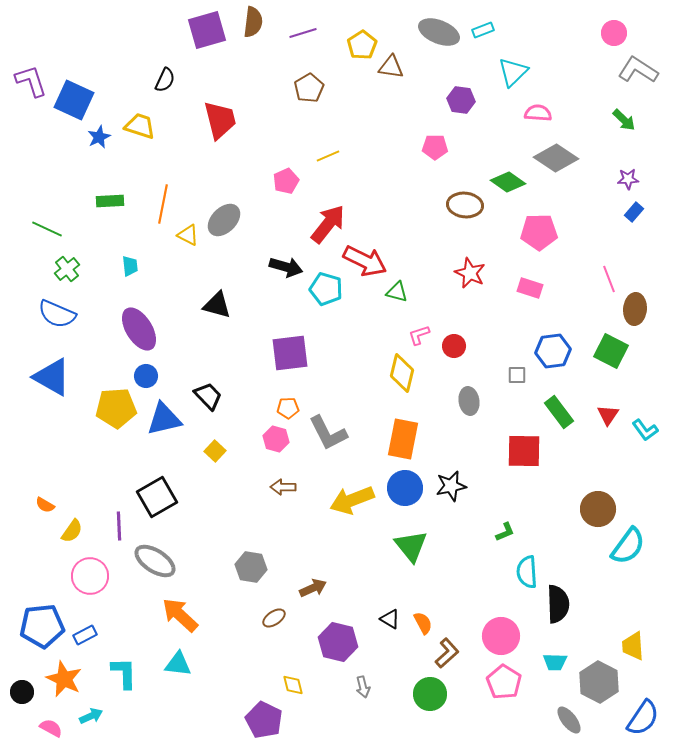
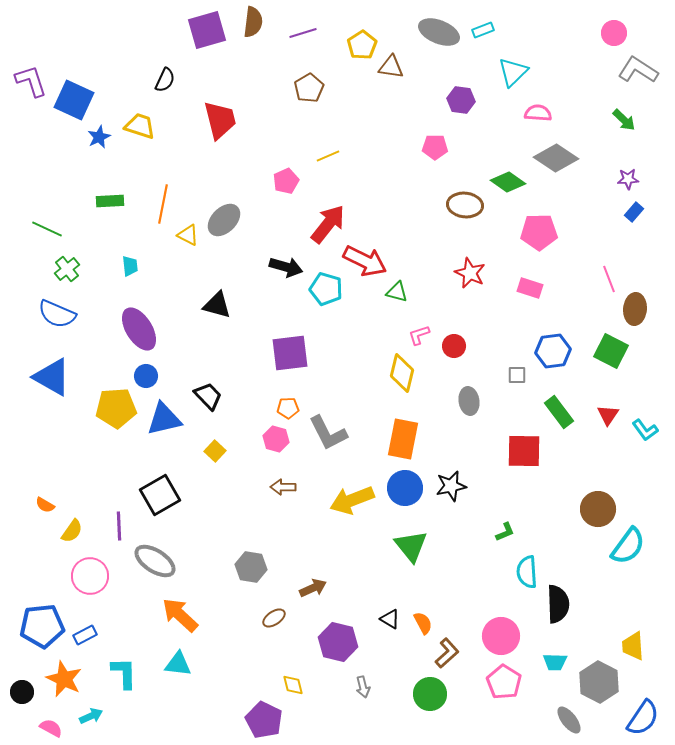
black square at (157, 497): moved 3 px right, 2 px up
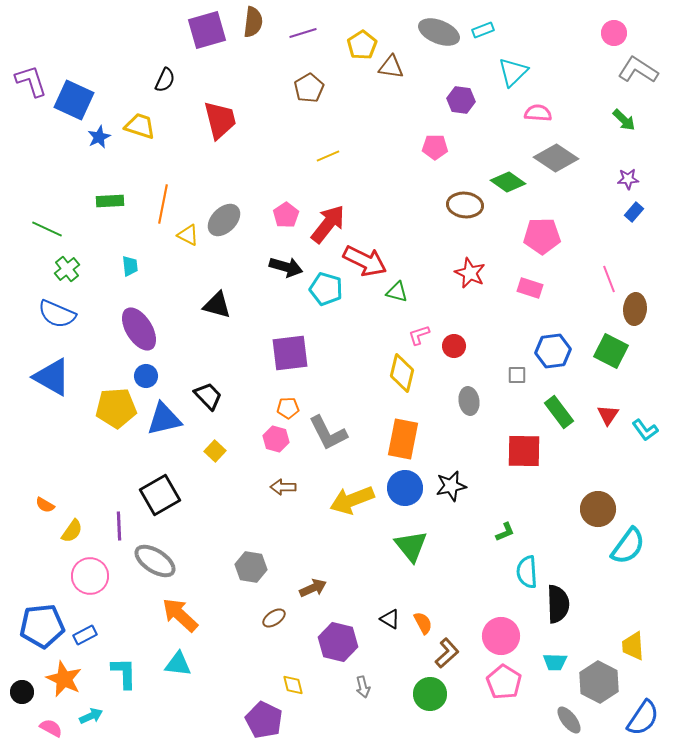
pink pentagon at (286, 181): moved 34 px down; rotated 10 degrees counterclockwise
pink pentagon at (539, 232): moved 3 px right, 4 px down
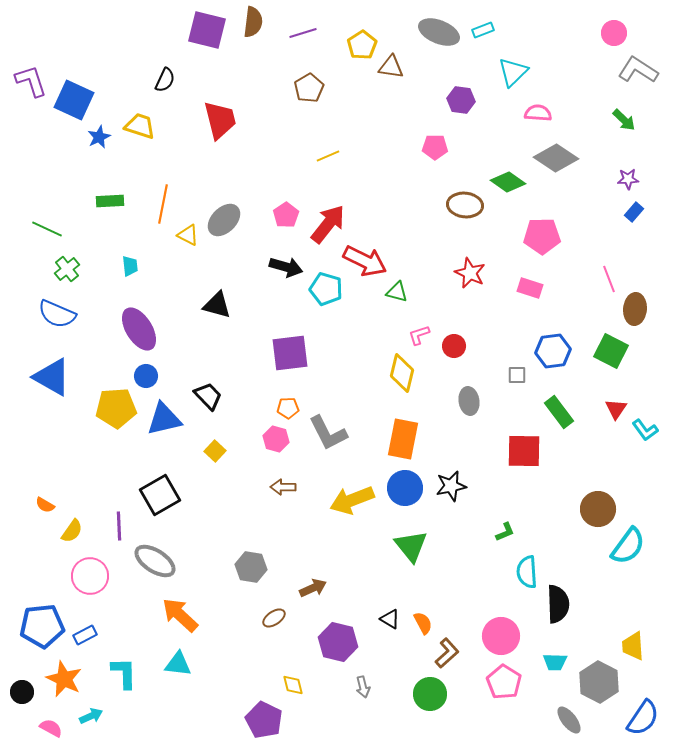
purple square at (207, 30): rotated 30 degrees clockwise
red triangle at (608, 415): moved 8 px right, 6 px up
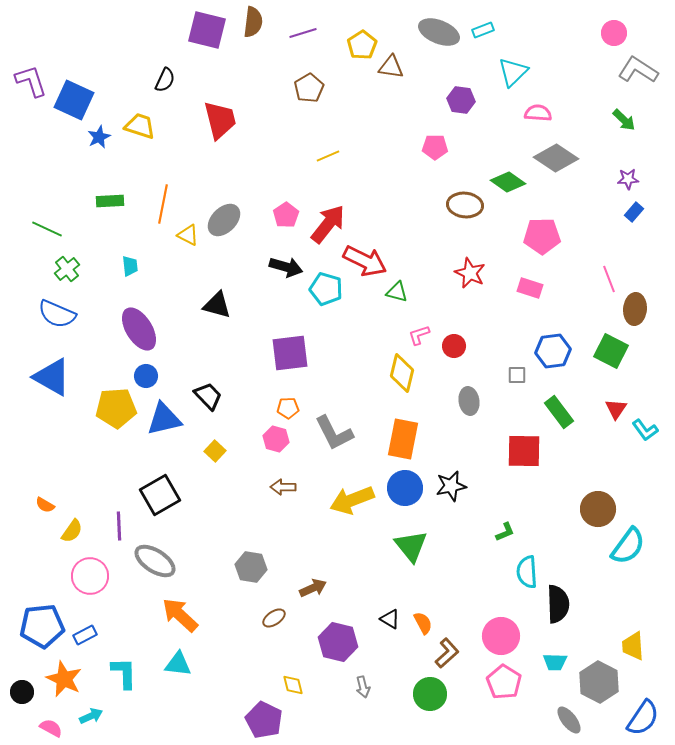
gray L-shape at (328, 433): moved 6 px right
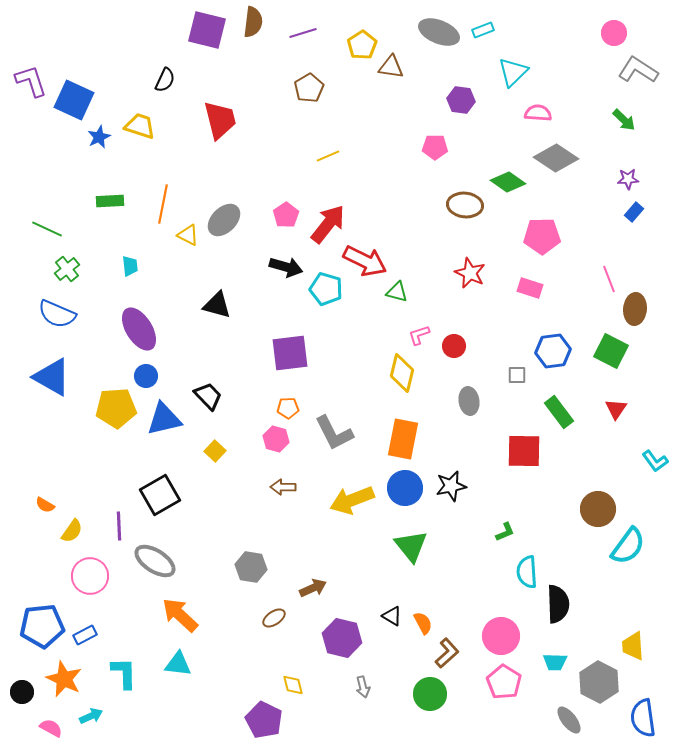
cyan L-shape at (645, 430): moved 10 px right, 31 px down
black triangle at (390, 619): moved 2 px right, 3 px up
purple hexagon at (338, 642): moved 4 px right, 4 px up
blue semicircle at (643, 718): rotated 138 degrees clockwise
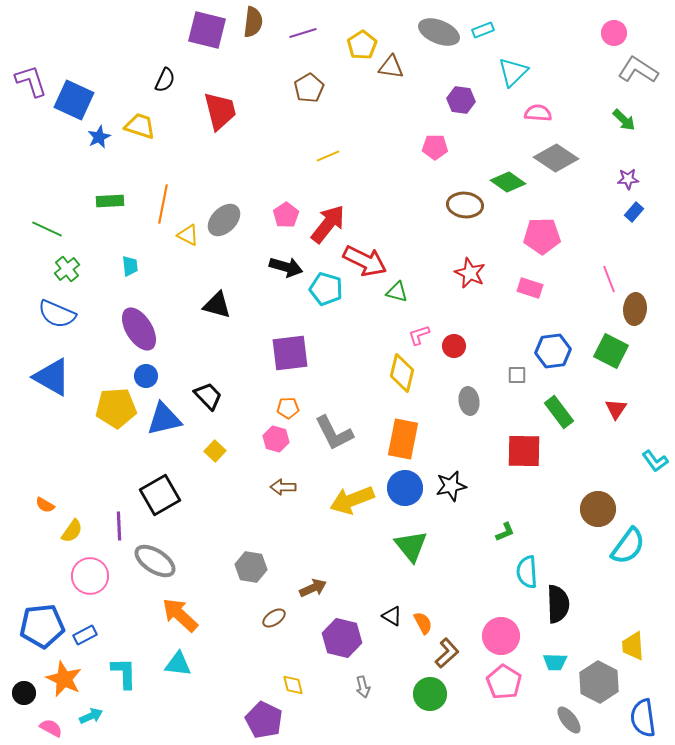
red trapezoid at (220, 120): moved 9 px up
black circle at (22, 692): moved 2 px right, 1 px down
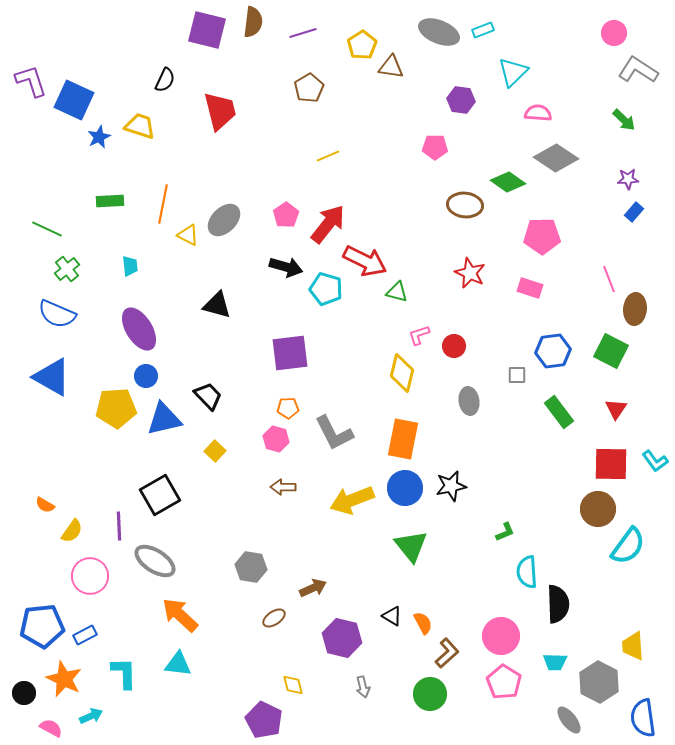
red square at (524, 451): moved 87 px right, 13 px down
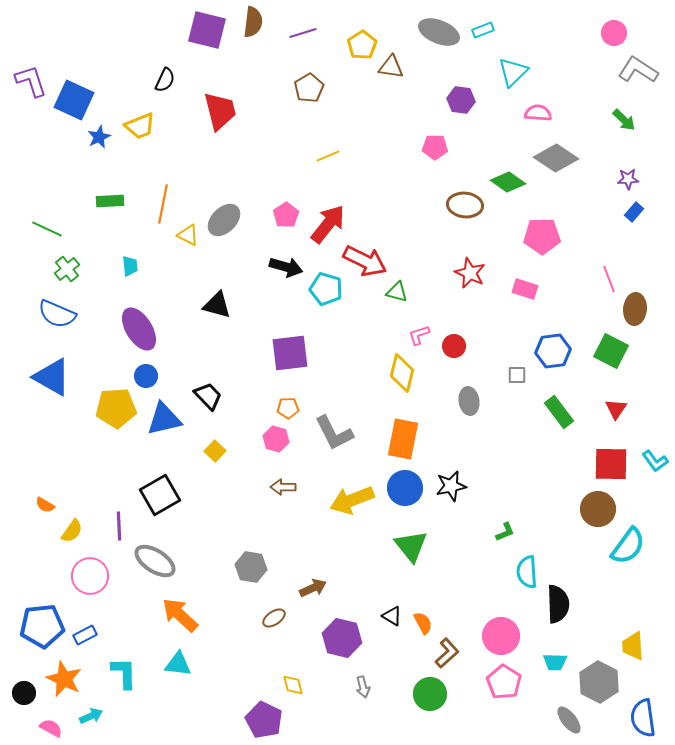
yellow trapezoid at (140, 126): rotated 140 degrees clockwise
pink rectangle at (530, 288): moved 5 px left, 1 px down
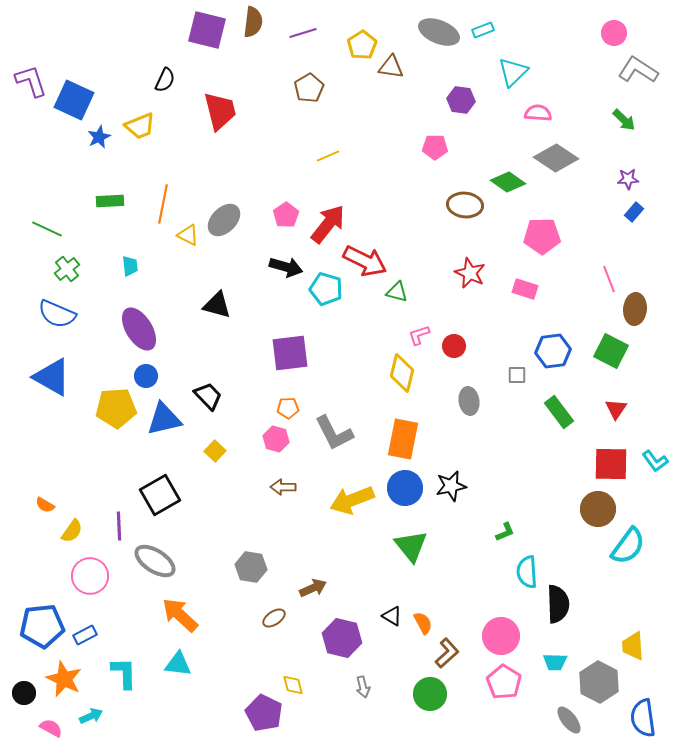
purple pentagon at (264, 720): moved 7 px up
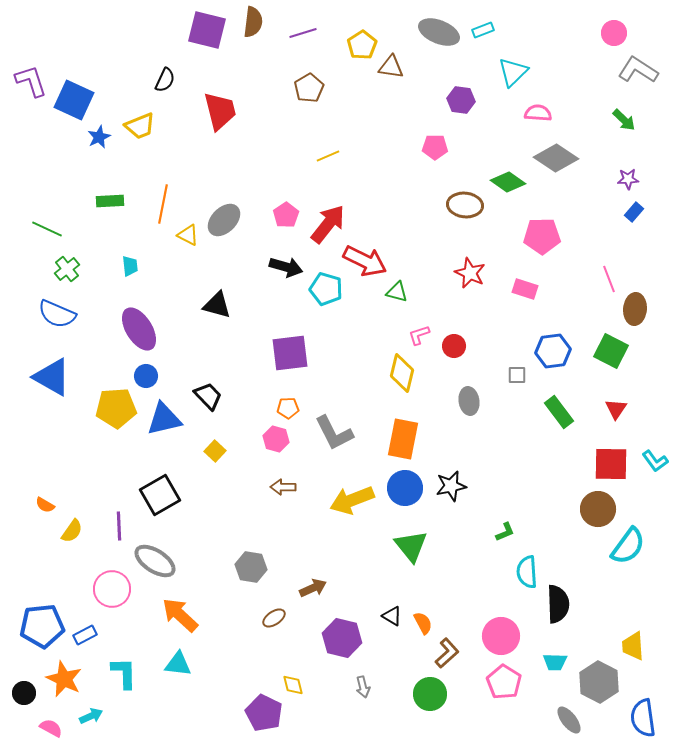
pink circle at (90, 576): moved 22 px right, 13 px down
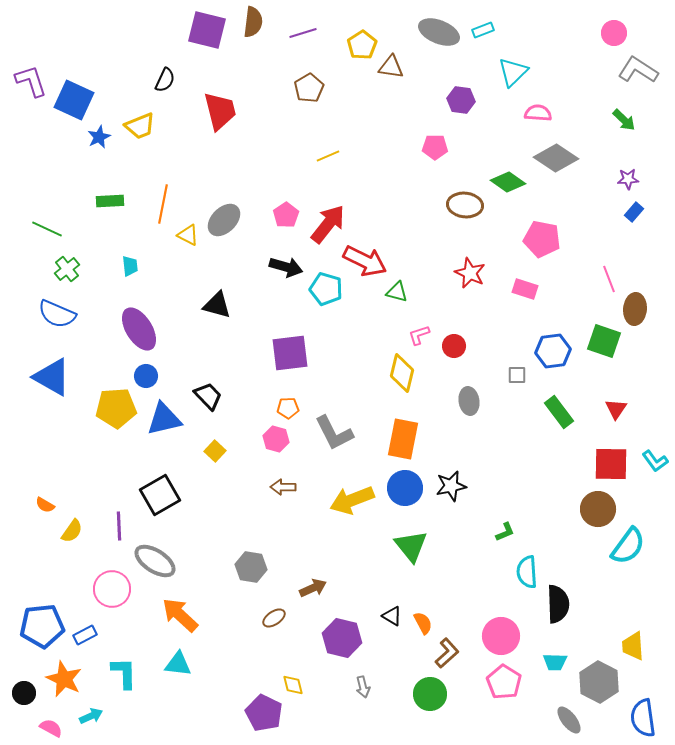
pink pentagon at (542, 236): moved 3 px down; rotated 12 degrees clockwise
green square at (611, 351): moved 7 px left, 10 px up; rotated 8 degrees counterclockwise
